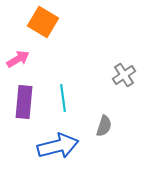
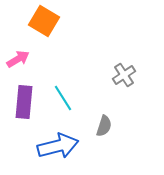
orange square: moved 1 px right, 1 px up
cyan line: rotated 24 degrees counterclockwise
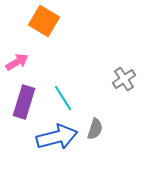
pink arrow: moved 1 px left, 3 px down
gray cross: moved 4 px down
purple rectangle: rotated 12 degrees clockwise
gray semicircle: moved 9 px left, 3 px down
blue arrow: moved 1 px left, 9 px up
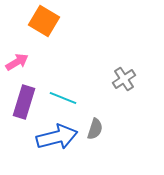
cyan line: rotated 36 degrees counterclockwise
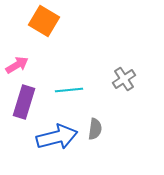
pink arrow: moved 3 px down
cyan line: moved 6 px right, 8 px up; rotated 28 degrees counterclockwise
gray semicircle: rotated 10 degrees counterclockwise
